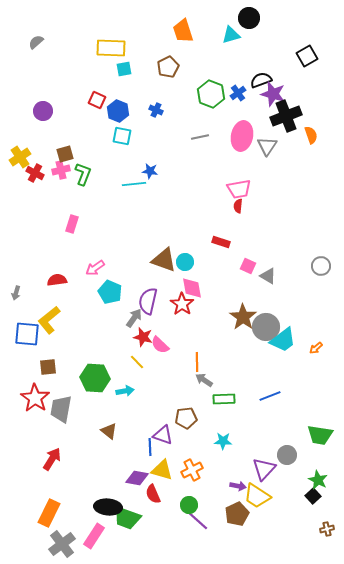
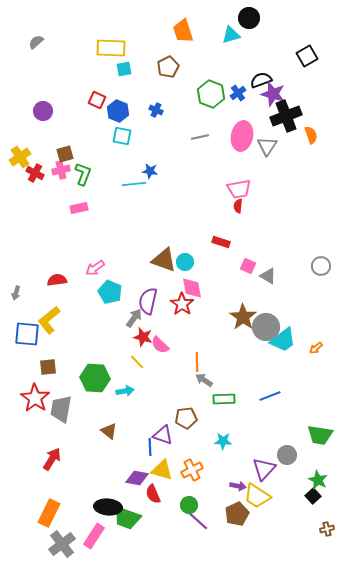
pink rectangle at (72, 224): moved 7 px right, 16 px up; rotated 60 degrees clockwise
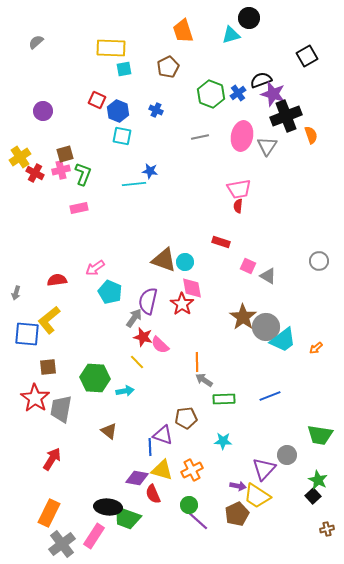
gray circle at (321, 266): moved 2 px left, 5 px up
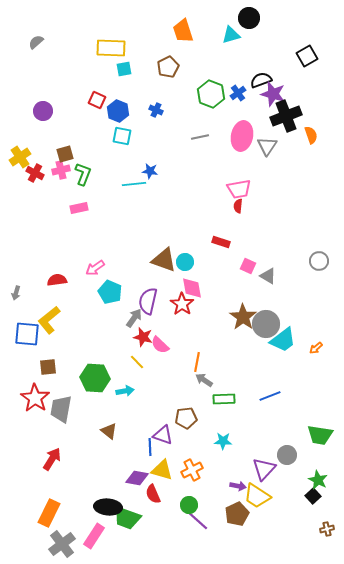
gray circle at (266, 327): moved 3 px up
orange line at (197, 362): rotated 12 degrees clockwise
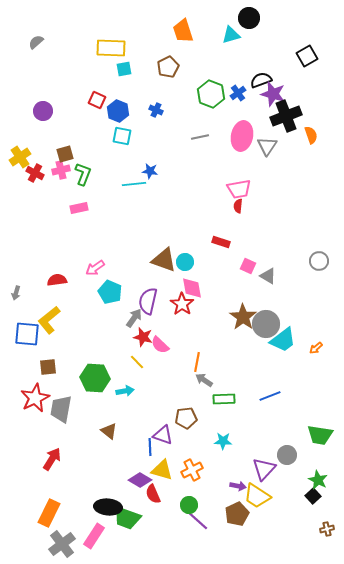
red star at (35, 398): rotated 12 degrees clockwise
purple diamond at (137, 478): moved 3 px right, 2 px down; rotated 20 degrees clockwise
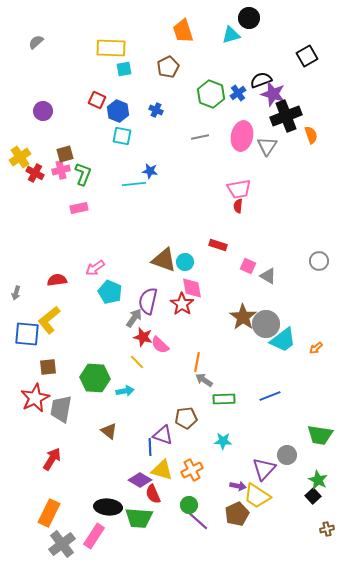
red rectangle at (221, 242): moved 3 px left, 3 px down
green trapezoid at (127, 518): moved 12 px right; rotated 16 degrees counterclockwise
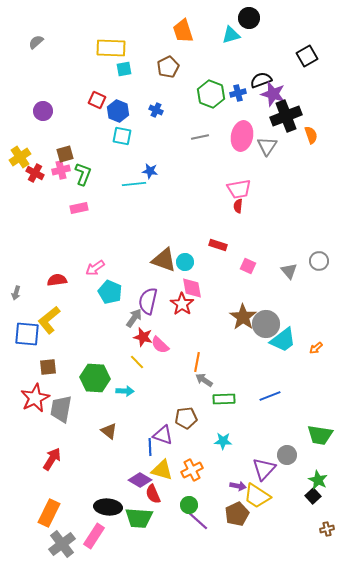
blue cross at (238, 93): rotated 21 degrees clockwise
gray triangle at (268, 276): moved 21 px right, 5 px up; rotated 18 degrees clockwise
cyan arrow at (125, 391): rotated 12 degrees clockwise
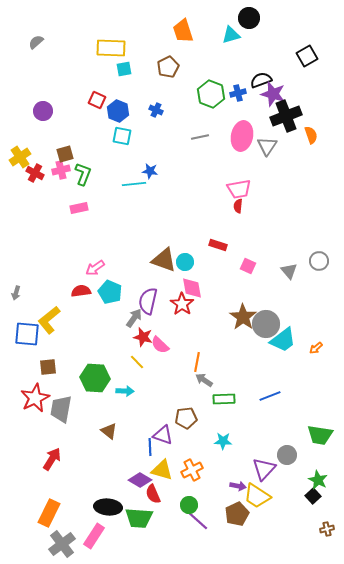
red semicircle at (57, 280): moved 24 px right, 11 px down
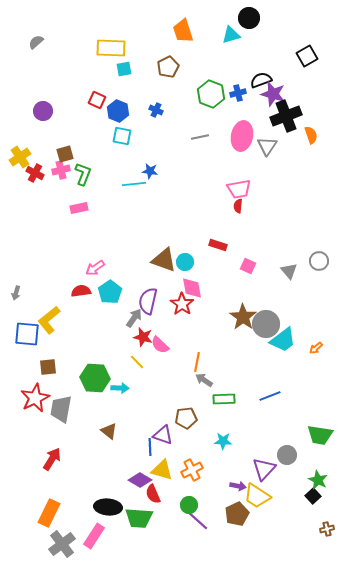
cyan pentagon at (110, 292): rotated 15 degrees clockwise
cyan arrow at (125, 391): moved 5 px left, 3 px up
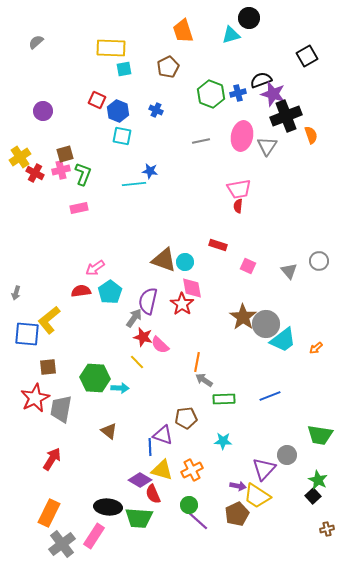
gray line at (200, 137): moved 1 px right, 4 px down
